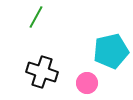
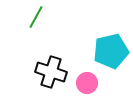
black cross: moved 9 px right
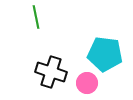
green line: rotated 40 degrees counterclockwise
cyan pentagon: moved 6 px left, 3 px down; rotated 20 degrees clockwise
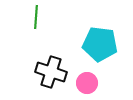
green line: rotated 15 degrees clockwise
cyan pentagon: moved 5 px left, 10 px up
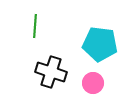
green line: moved 1 px left, 9 px down
pink circle: moved 6 px right
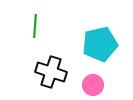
cyan pentagon: rotated 20 degrees counterclockwise
pink circle: moved 2 px down
